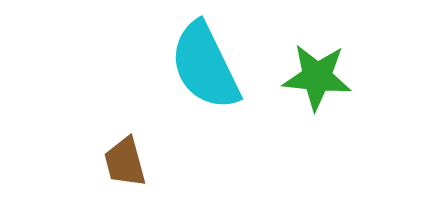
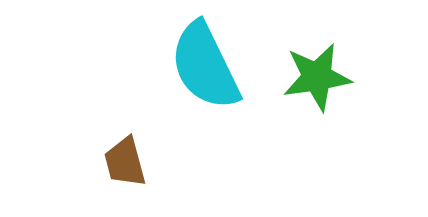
green star: rotated 14 degrees counterclockwise
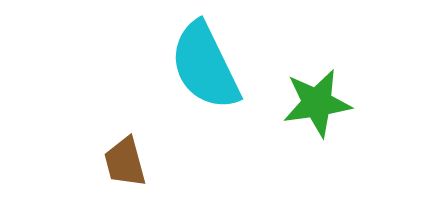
green star: moved 26 px down
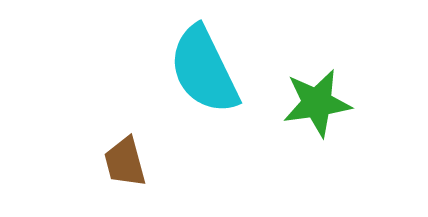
cyan semicircle: moved 1 px left, 4 px down
